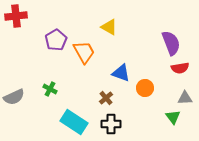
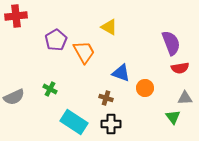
brown cross: rotated 32 degrees counterclockwise
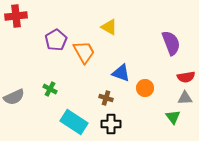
red semicircle: moved 6 px right, 9 px down
